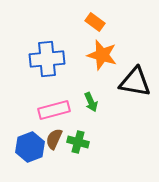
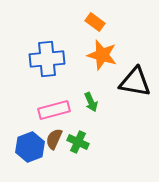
green cross: rotated 10 degrees clockwise
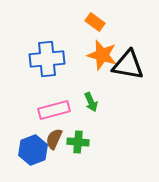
black triangle: moved 7 px left, 17 px up
green cross: rotated 20 degrees counterclockwise
blue hexagon: moved 3 px right, 3 px down
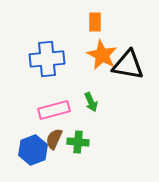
orange rectangle: rotated 54 degrees clockwise
orange star: rotated 12 degrees clockwise
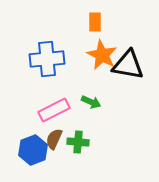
green arrow: rotated 42 degrees counterclockwise
pink rectangle: rotated 12 degrees counterclockwise
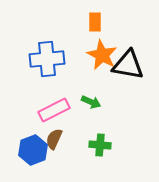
green cross: moved 22 px right, 3 px down
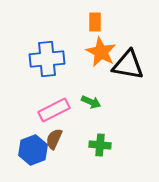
orange star: moved 1 px left, 3 px up
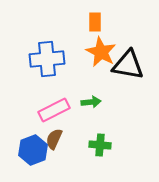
green arrow: rotated 30 degrees counterclockwise
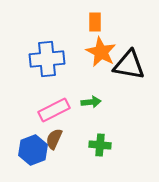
black triangle: moved 1 px right
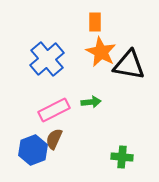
blue cross: rotated 36 degrees counterclockwise
green cross: moved 22 px right, 12 px down
